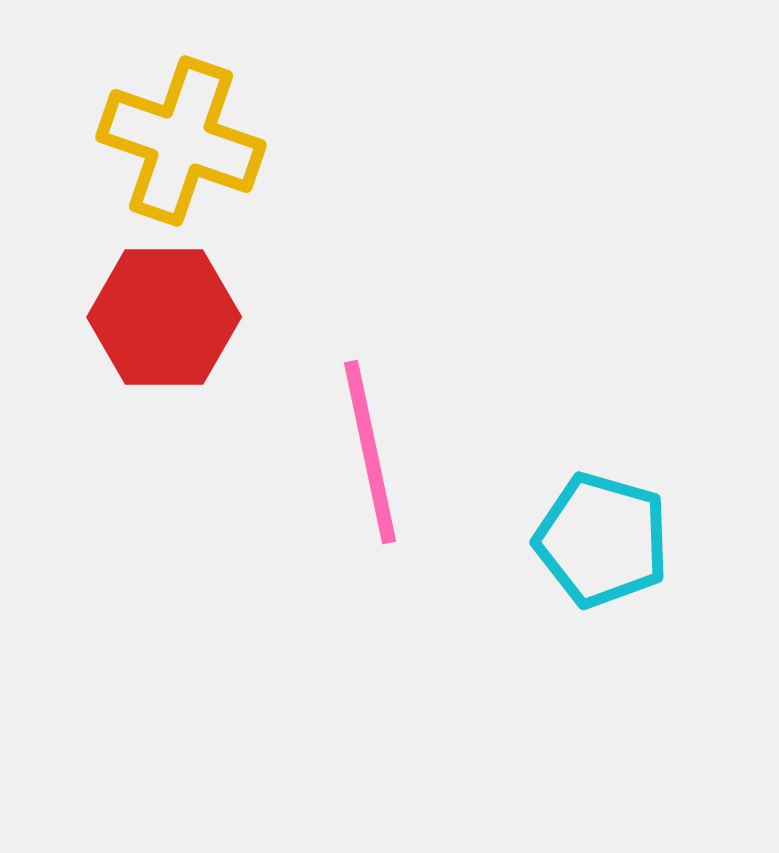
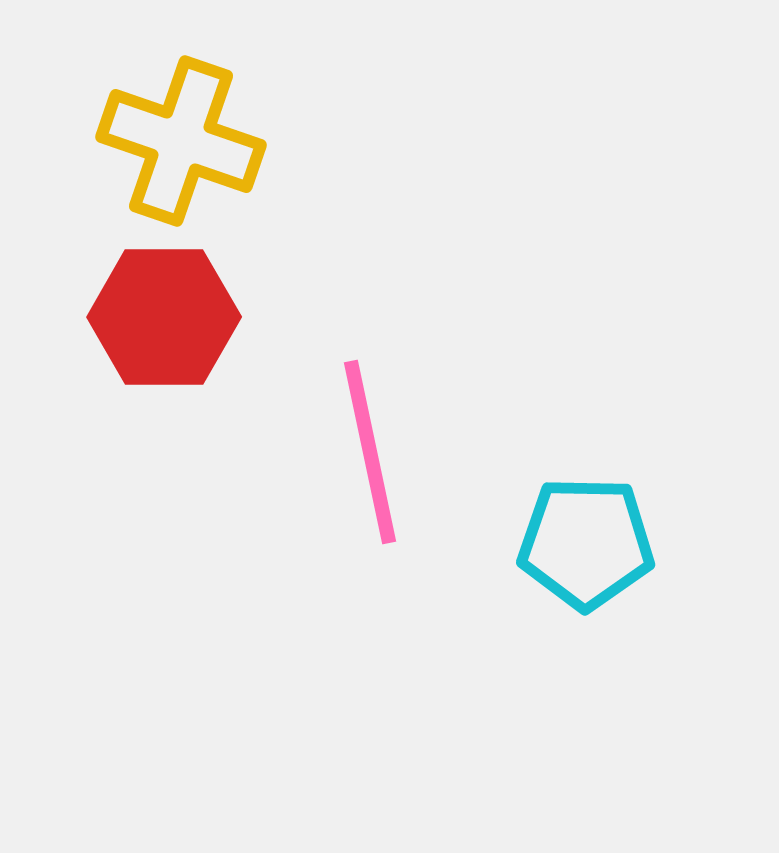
cyan pentagon: moved 16 px left, 3 px down; rotated 15 degrees counterclockwise
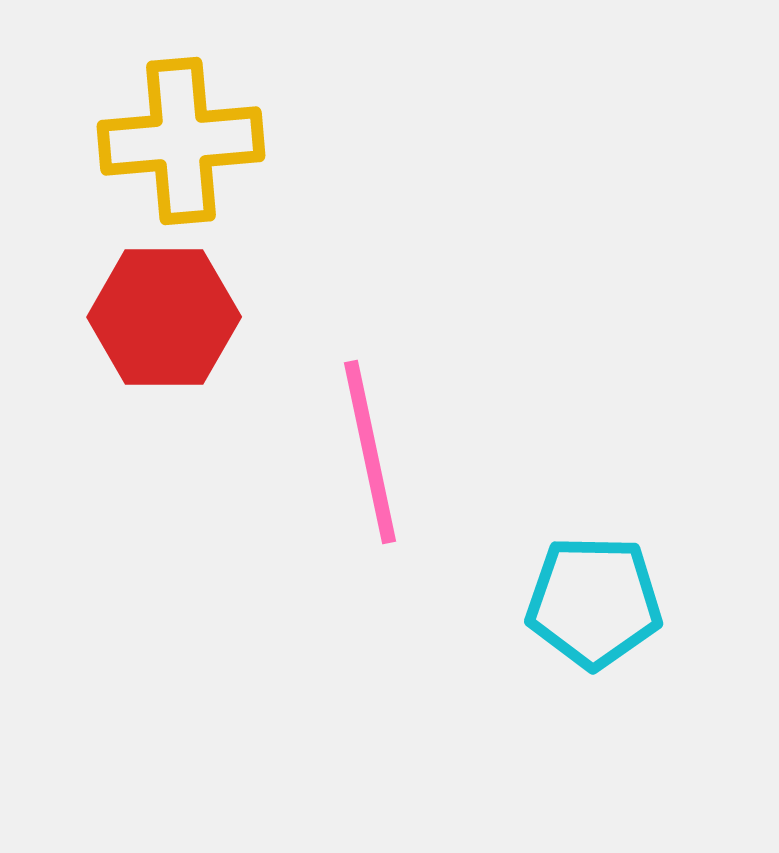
yellow cross: rotated 24 degrees counterclockwise
cyan pentagon: moved 8 px right, 59 px down
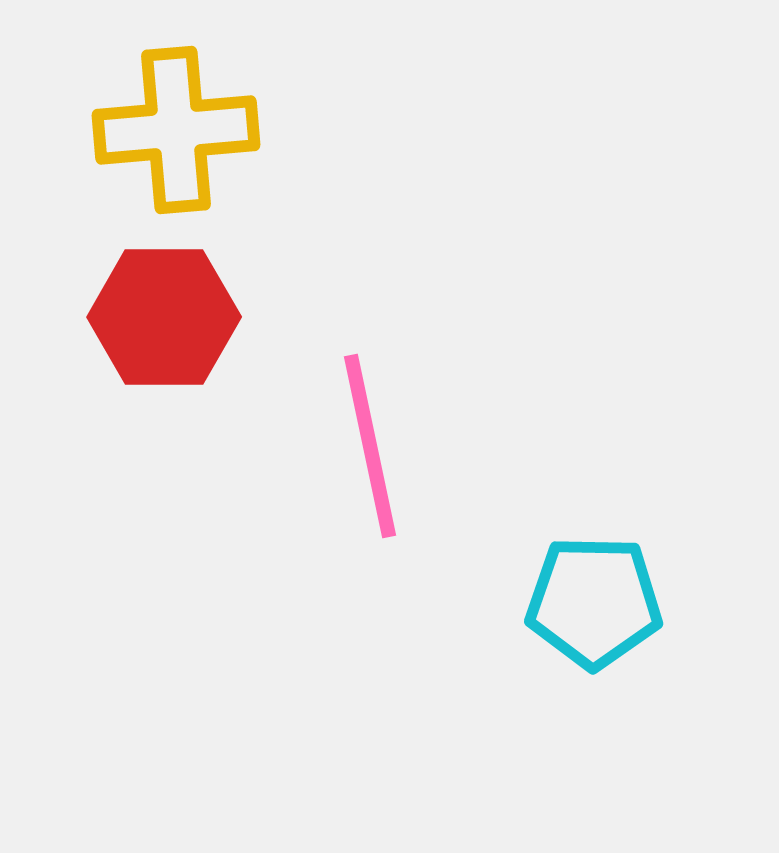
yellow cross: moved 5 px left, 11 px up
pink line: moved 6 px up
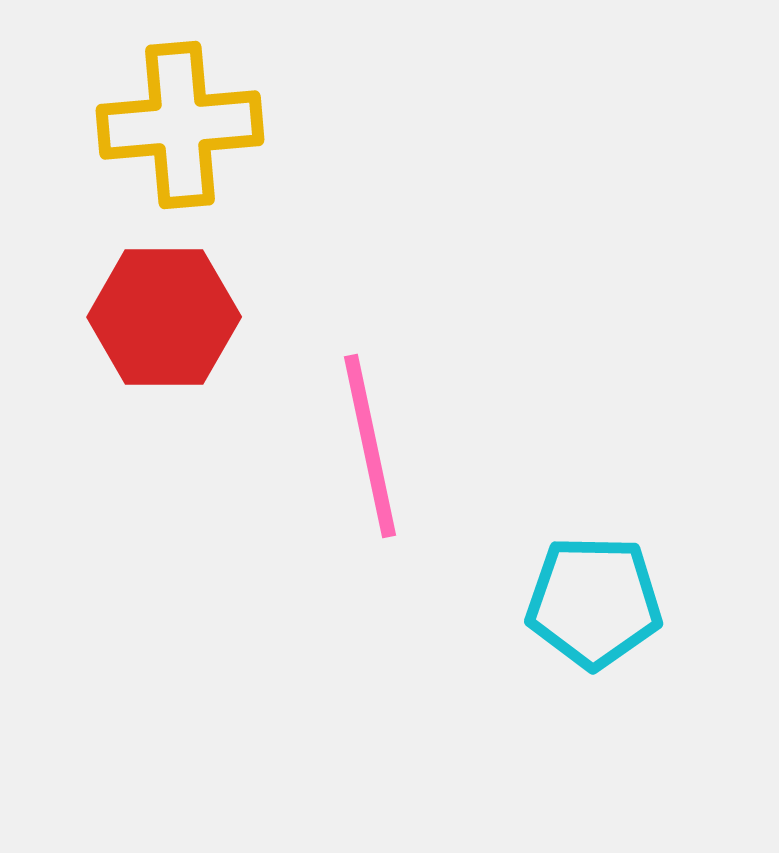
yellow cross: moved 4 px right, 5 px up
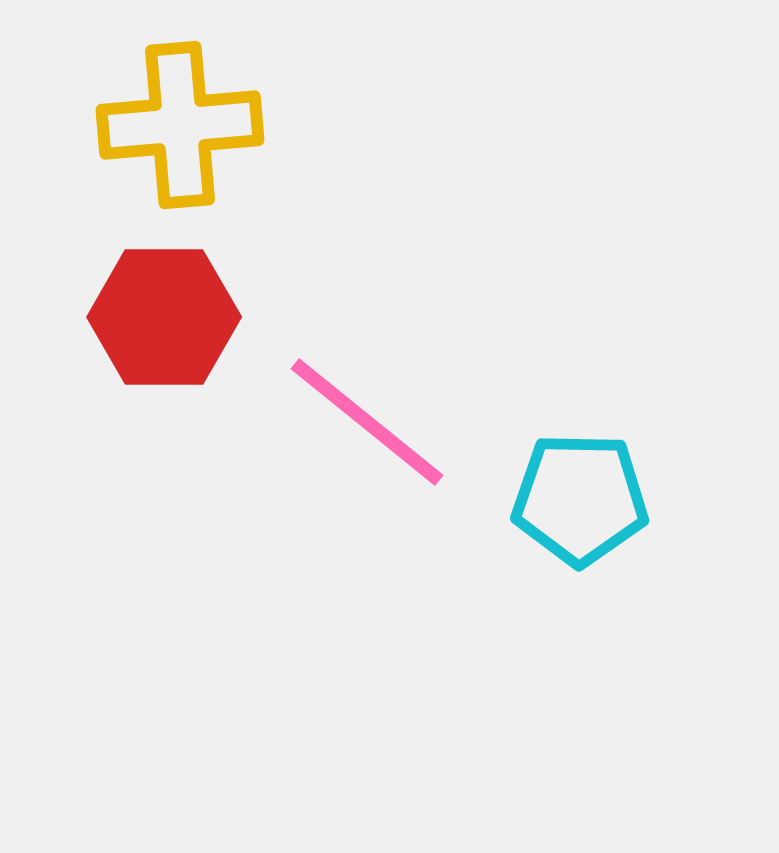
pink line: moved 3 px left, 24 px up; rotated 39 degrees counterclockwise
cyan pentagon: moved 14 px left, 103 px up
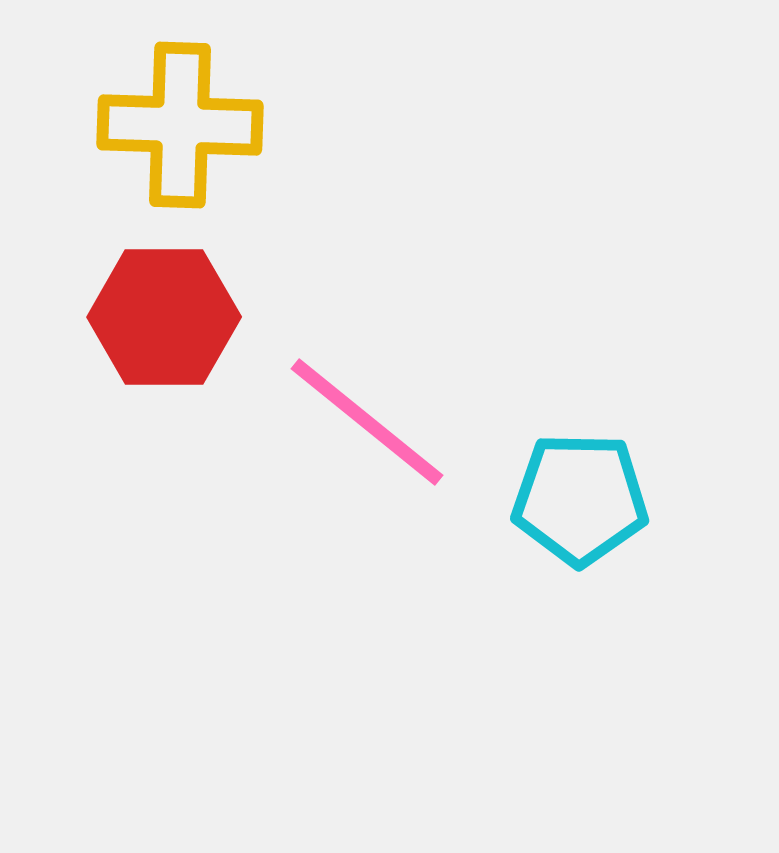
yellow cross: rotated 7 degrees clockwise
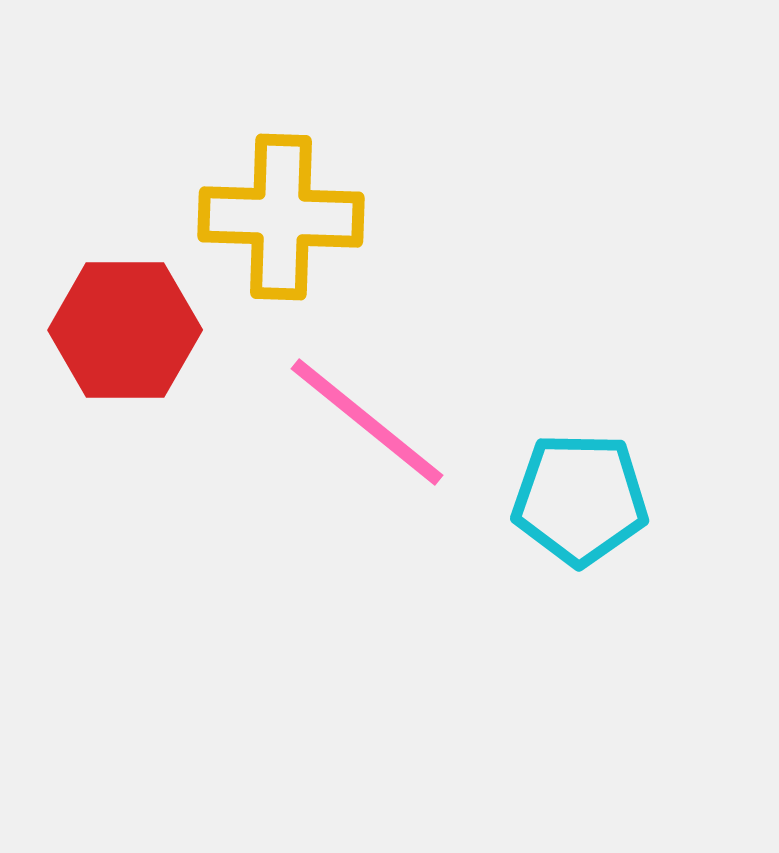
yellow cross: moved 101 px right, 92 px down
red hexagon: moved 39 px left, 13 px down
